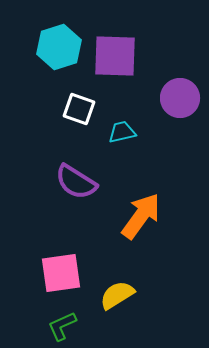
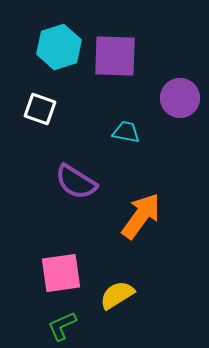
white square: moved 39 px left
cyan trapezoid: moved 4 px right; rotated 24 degrees clockwise
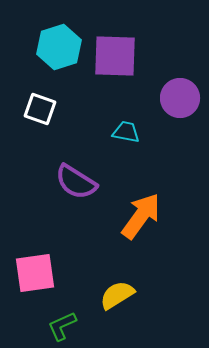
pink square: moved 26 px left
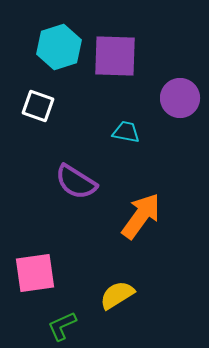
white square: moved 2 px left, 3 px up
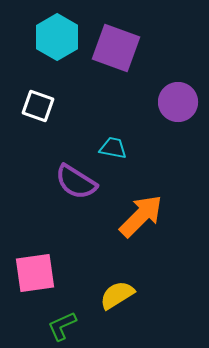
cyan hexagon: moved 2 px left, 10 px up; rotated 12 degrees counterclockwise
purple square: moved 1 px right, 8 px up; rotated 18 degrees clockwise
purple circle: moved 2 px left, 4 px down
cyan trapezoid: moved 13 px left, 16 px down
orange arrow: rotated 9 degrees clockwise
